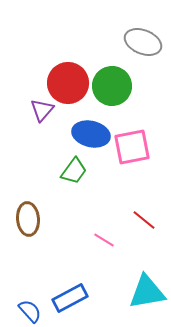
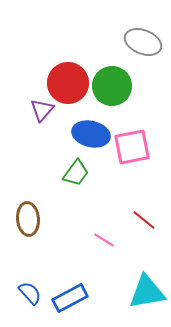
green trapezoid: moved 2 px right, 2 px down
blue semicircle: moved 18 px up
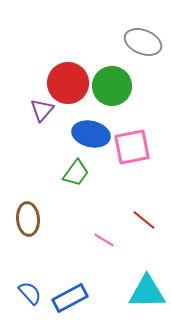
cyan triangle: rotated 9 degrees clockwise
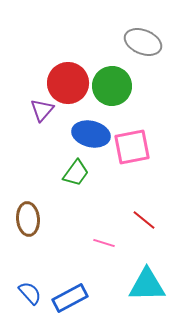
pink line: moved 3 px down; rotated 15 degrees counterclockwise
cyan triangle: moved 7 px up
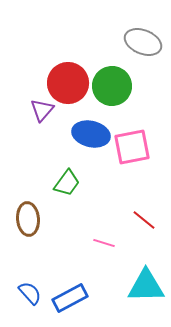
green trapezoid: moved 9 px left, 10 px down
cyan triangle: moved 1 px left, 1 px down
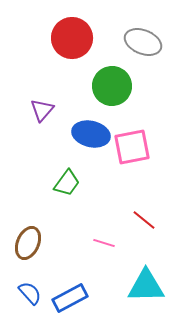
red circle: moved 4 px right, 45 px up
brown ellipse: moved 24 px down; rotated 28 degrees clockwise
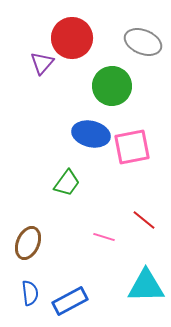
purple triangle: moved 47 px up
pink line: moved 6 px up
blue semicircle: rotated 35 degrees clockwise
blue rectangle: moved 3 px down
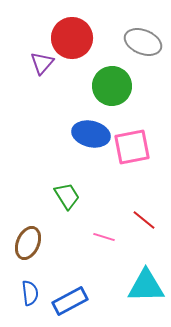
green trapezoid: moved 13 px down; rotated 68 degrees counterclockwise
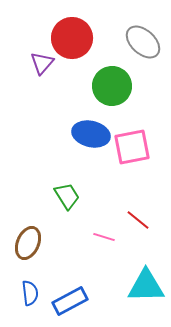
gray ellipse: rotated 21 degrees clockwise
red line: moved 6 px left
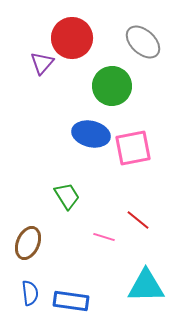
pink square: moved 1 px right, 1 px down
blue rectangle: moved 1 px right; rotated 36 degrees clockwise
